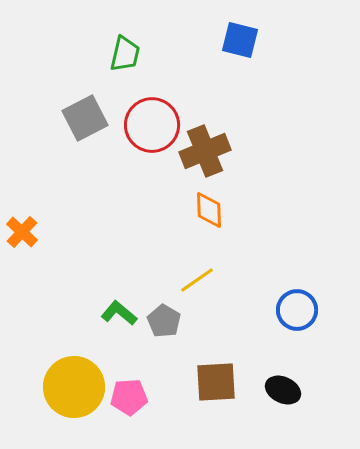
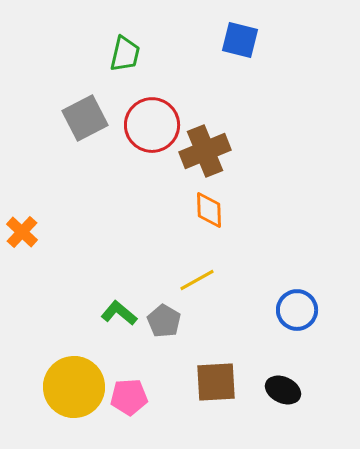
yellow line: rotated 6 degrees clockwise
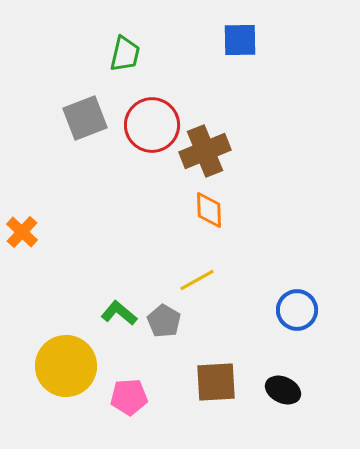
blue square: rotated 15 degrees counterclockwise
gray square: rotated 6 degrees clockwise
yellow circle: moved 8 px left, 21 px up
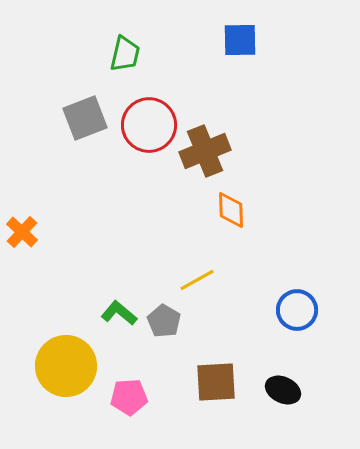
red circle: moved 3 px left
orange diamond: moved 22 px right
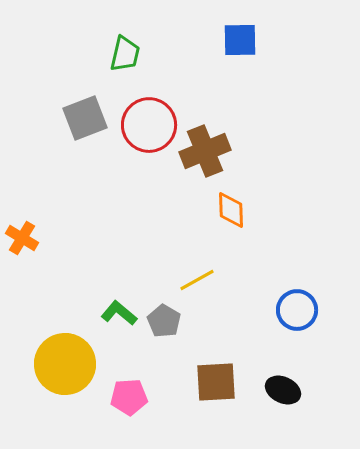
orange cross: moved 6 px down; rotated 12 degrees counterclockwise
yellow circle: moved 1 px left, 2 px up
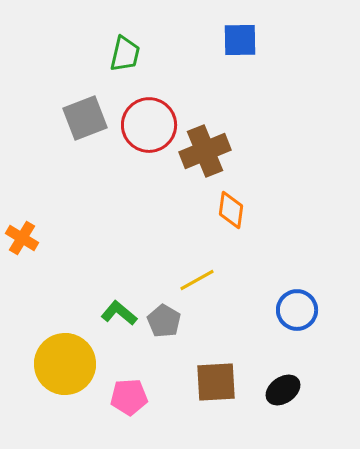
orange diamond: rotated 9 degrees clockwise
black ellipse: rotated 60 degrees counterclockwise
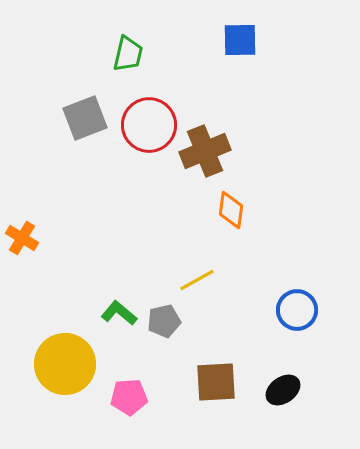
green trapezoid: moved 3 px right
gray pentagon: rotated 28 degrees clockwise
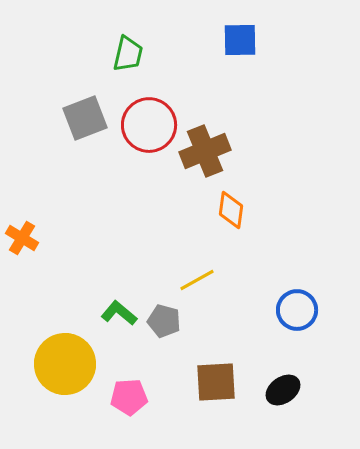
gray pentagon: rotated 28 degrees clockwise
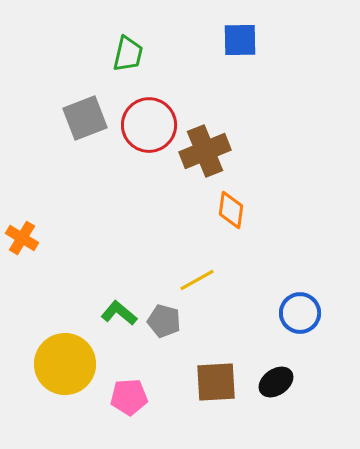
blue circle: moved 3 px right, 3 px down
black ellipse: moved 7 px left, 8 px up
